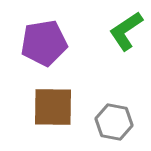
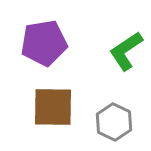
green L-shape: moved 20 px down
gray hexagon: rotated 15 degrees clockwise
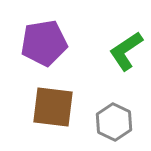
brown square: rotated 6 degrees clockwise
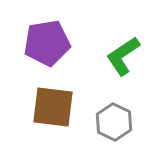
purple pentagon: moved 3 px right
green L-shape: moved 3 px left, 5 px down
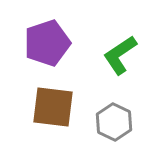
purple pentagon: rotated 9 degrees counterclockwise
green L-shape: moved 3 px left, 1 px up
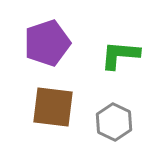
green L-shape: rotated 39 degrees clockwise
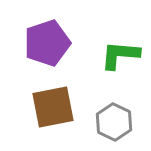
brown square: rotated 18 degrees counterclockwise
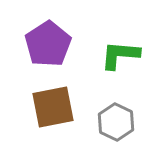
purple pentagon: moved 1 px right, 1 px down; rotated 15 degrees counterclockwise
gray hexagon: moved 2 px right
